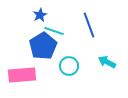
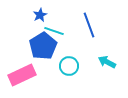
pink rectangle: rotated 20 degrees counterclockwise
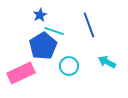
pink rectangle: moved 1 px left, 2 px up
